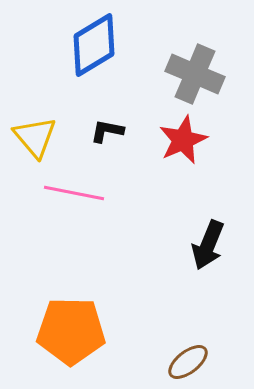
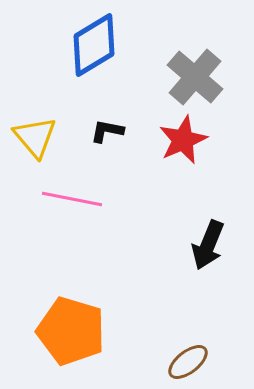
gray cross: moved 3 px down; rotated 18 degrees clockwise
pink line: moved 2 px left, 6 px down
orange pentagon: rotated 16 degrees clockwise
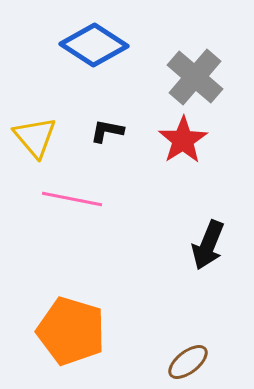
blue diamond: rotated 64 degrees clockwise
red star: rotated 9 degrees counterclockwise
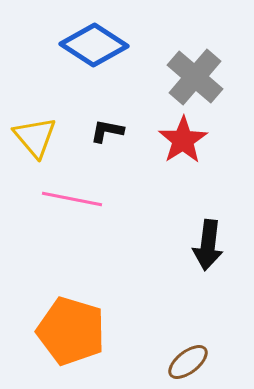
black arrow: rotated 15 degrees counterclockwise
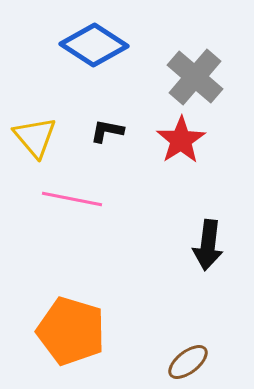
red star: moved 2 px left
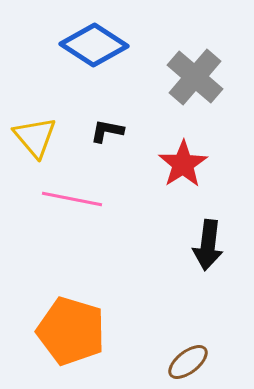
red star: moved 2 px right, 24 px down
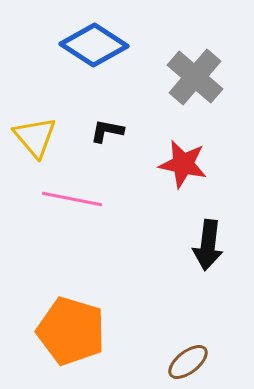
red star: rotated 27 degrees counterclockwise
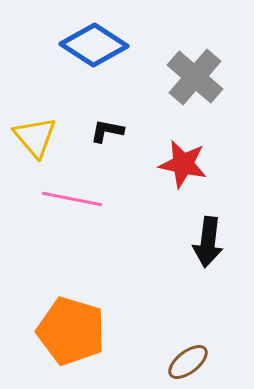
black arrow: moved 3 px up
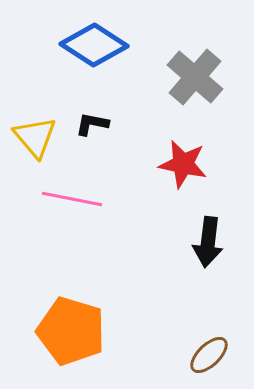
black L-shape: moved 15 px left, 7 px up
brown ellipse: moved 21 px right, 7 px up; rotated 6 degrees counterclockwise
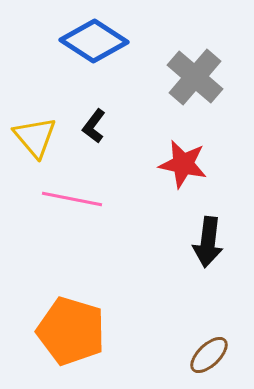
blue diamond: moved 4 px up
black L-shape: moved 2 px right, 2 px down; rotated 64 degrees counterclockwise
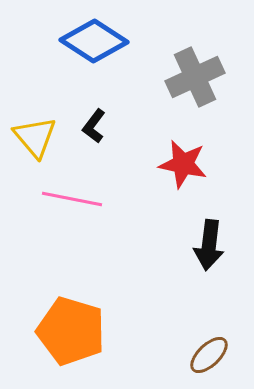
gray cross: rotated 24 degrees clockwise
black arrow: moved 1 px right, 3 px down
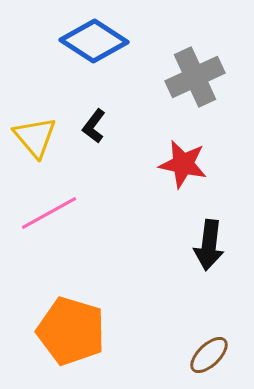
pink line: moved 23 px left, 14 px down; rotated 40 degrees counterclockwise
